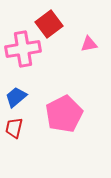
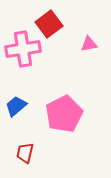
blue trapezoid: moved 9 px down
red trapezoid: moved 11 px right, 25 px down
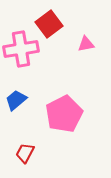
pink triangle: moved 3 px left
pink cross: moved 2 px left
blue trapezoid: moved 6 px up
red trapezoid: rotated 15 degrees clockwise
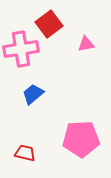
blue trapezoid: moved 17 px right, 6 px up
pink pentagon: moved 17 px right, 25 px down; rotated 24 degrees clockwise
red trapezoid: rotated 75 degrees clockwise
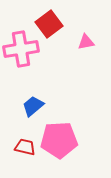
pink triangle: moved 2 px up
blue trapezoid: moved 12 px down
pink pentagon: moved 22 px left, 1 px down
red trapezoid: moved 6 px up
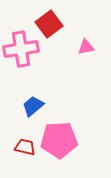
pink triangle: moved 5 px down
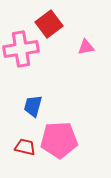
blue trapezoid: rotated 35 degrees counterclockwise
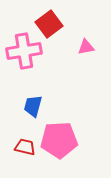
pink cross: moved 3 px right, 2 px down
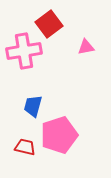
pink pentagon: moved 5 px up; rotated 15 degrees counterclockwise
